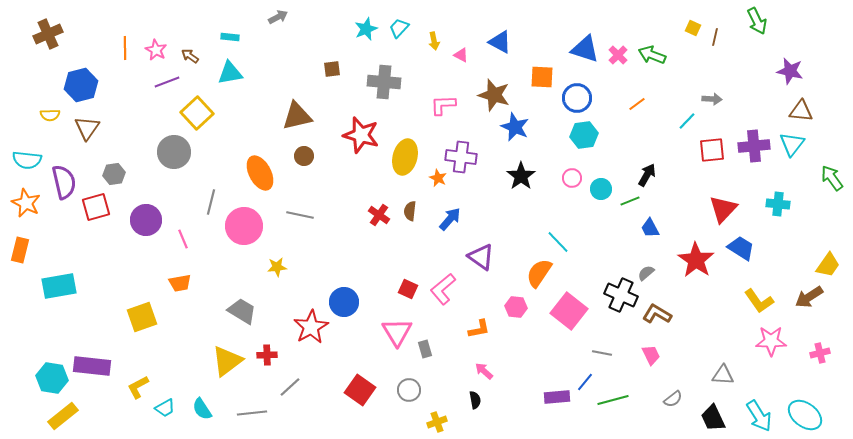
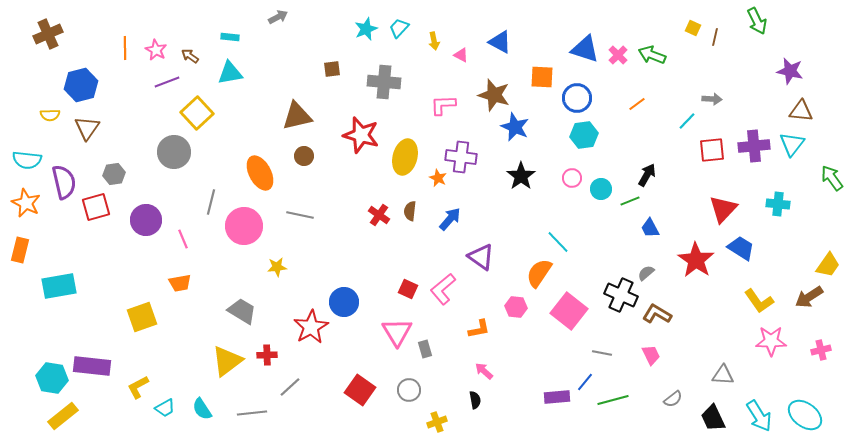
pink cross at (820, 353): moved 1 px right, 3 px up
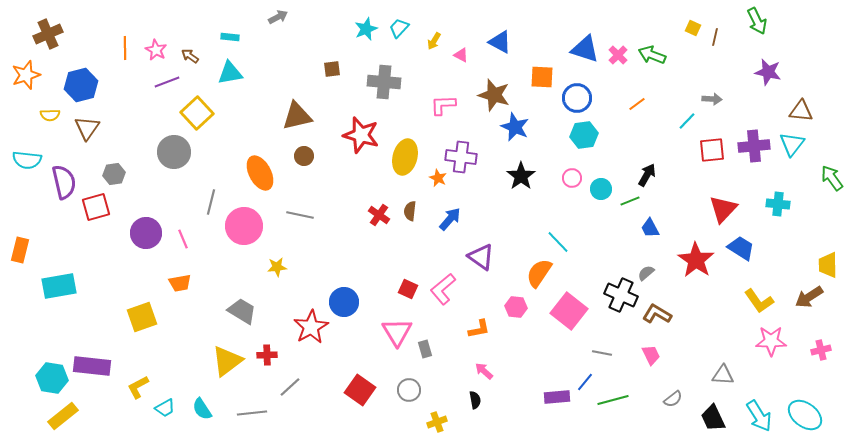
yellow arrow at (434, 41): rotated 42 degrees clockwise
purple star at (790, 71): moved 22 px left, 1 px down
orange star at (26, 203): moved 128 px up; rotated 28 degrees clockwise
purple circle at (146, 220): moved 13 px down
yellow trapezoid at (828, 265): rotated 144 degrees clockwise
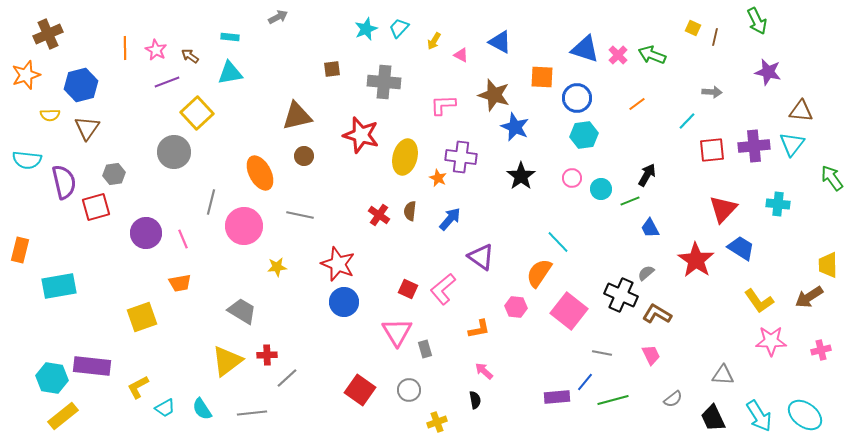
gray arrow at (712, 99): moved 7 px up
red star at (311, 327): moved 27 px right, 63 px up; rotated 20 degrees counterclockwise
gray line at (290, 387): moved 3 px left, 9 px up
